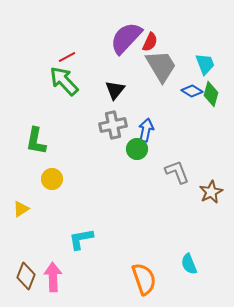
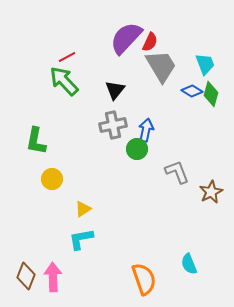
yellow triangle: moved 62 px right
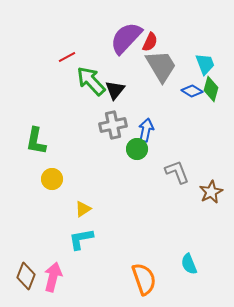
green arrow: moved 27 px right
green diamond: moved 5 px up
pink arrow: rotated 16 degrees clockwise
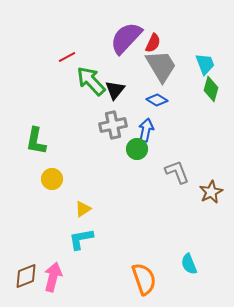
red semicircle: moved 3 px right, 1 px down
blue diamond: moved 35 px left, 9 px down
brown diamond: rotated 48 degrees clockwise
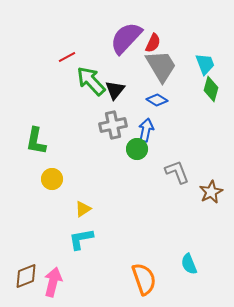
pink arrow: moved 5 px down
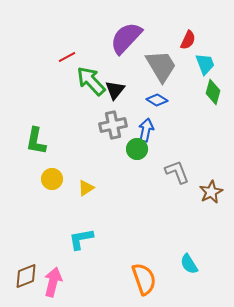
red semicircle: moved 35 px right, 3 px up
green diamond: moved 2 px right, 3 px down
yellow triangle: moved 3 px right, 21 px up
cyan semicircle: rotated 10 degrees counterclockwise
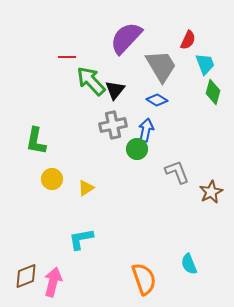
red line: rotated 30 degrees clockwise
cyan semicircle: rotated 10 degrees clockwise
